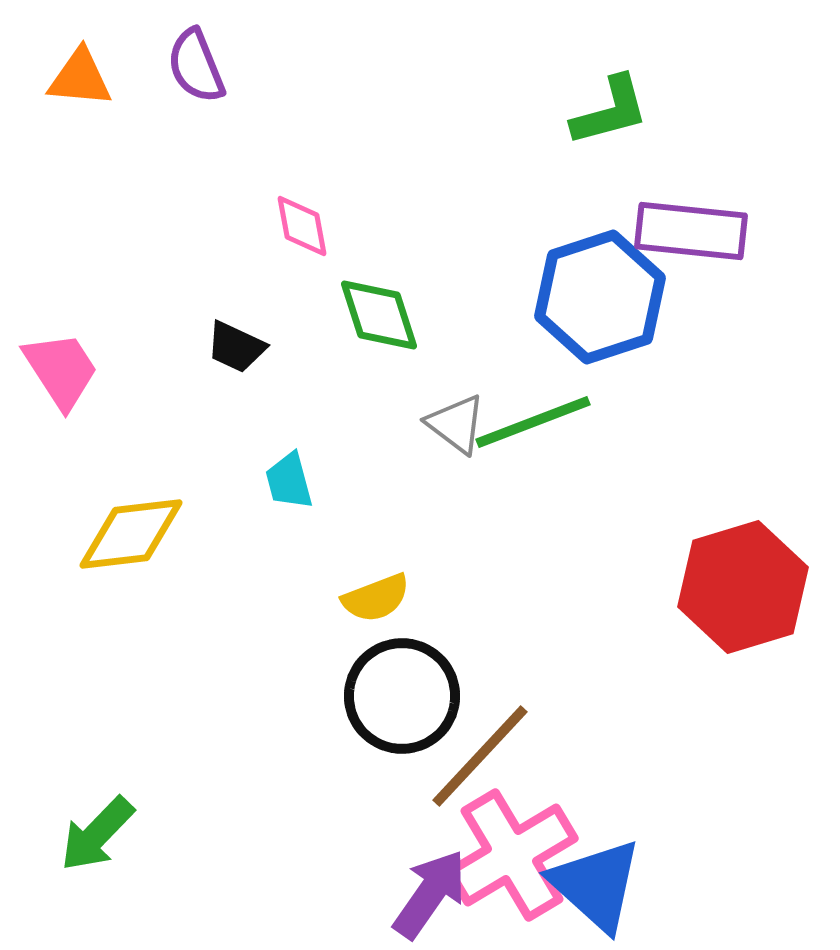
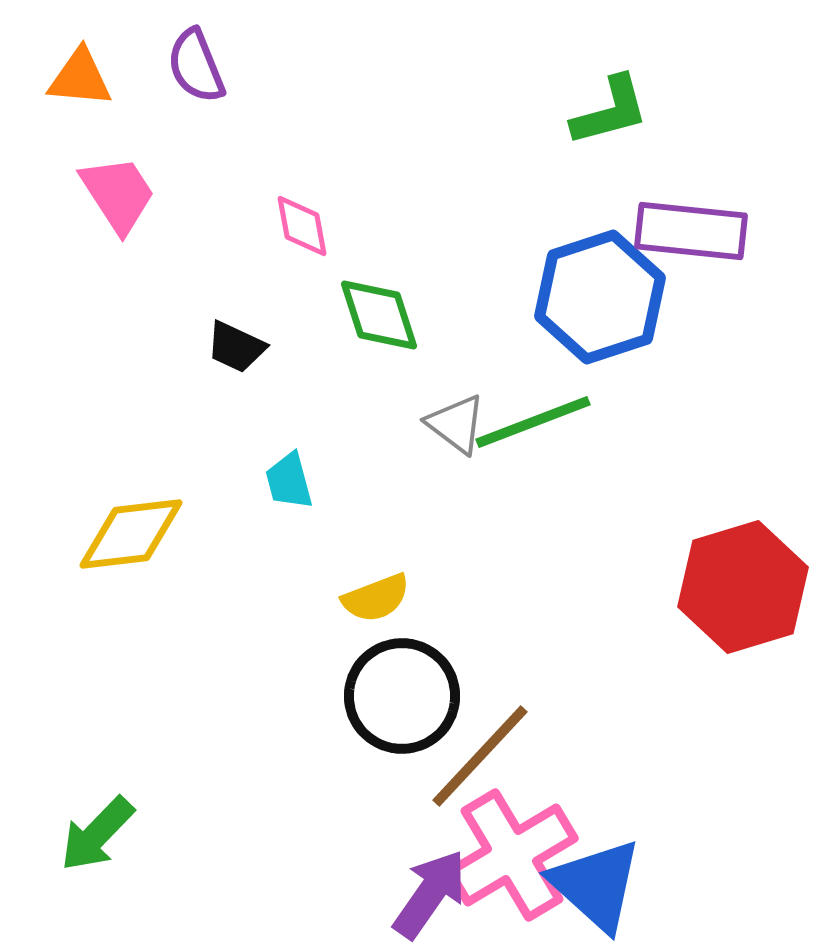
pink trapezoid: moved 57 px right, 176 px up
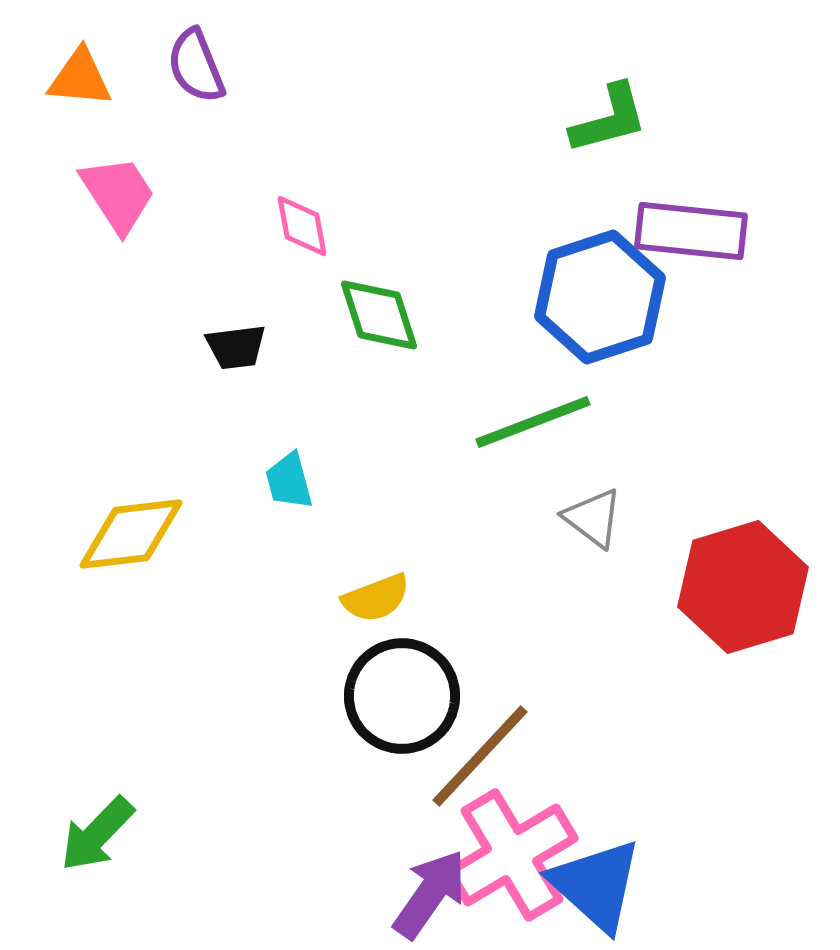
green L-shape: moved 1 px left, 8 px down
black trapezoid: rotated 32 degrees counterclockwise
gray triangle: moved 137 px right, 94 px down
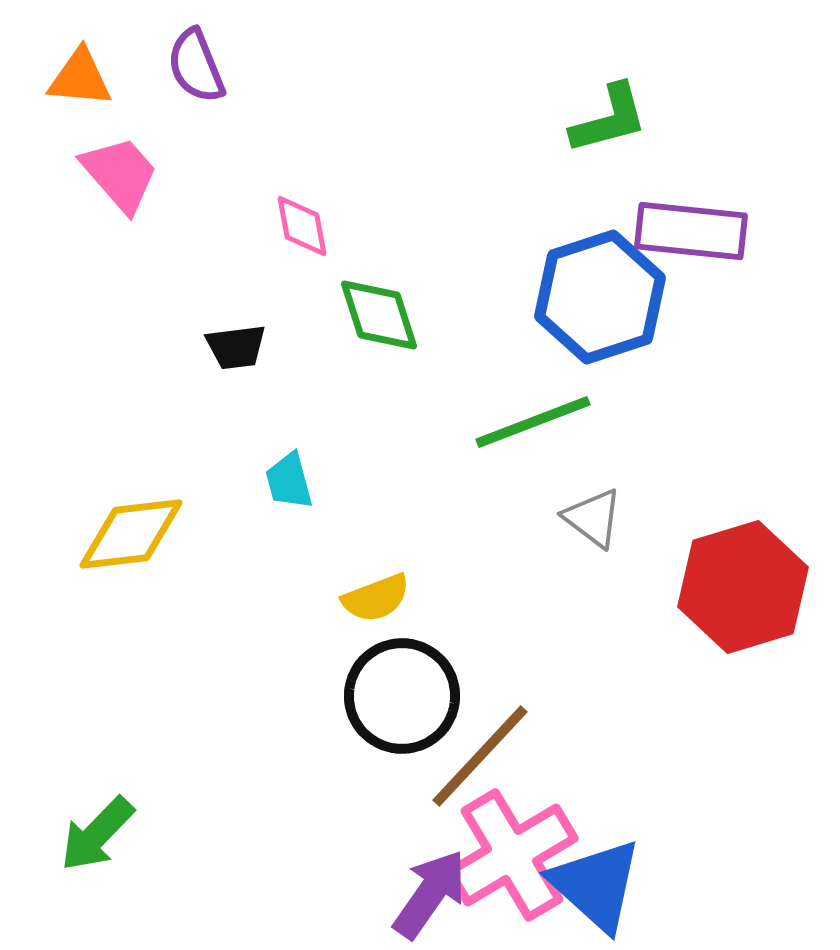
pink trapezoid: moved 2 px right, 20 px up; rotated 8 degrees counterclockwise
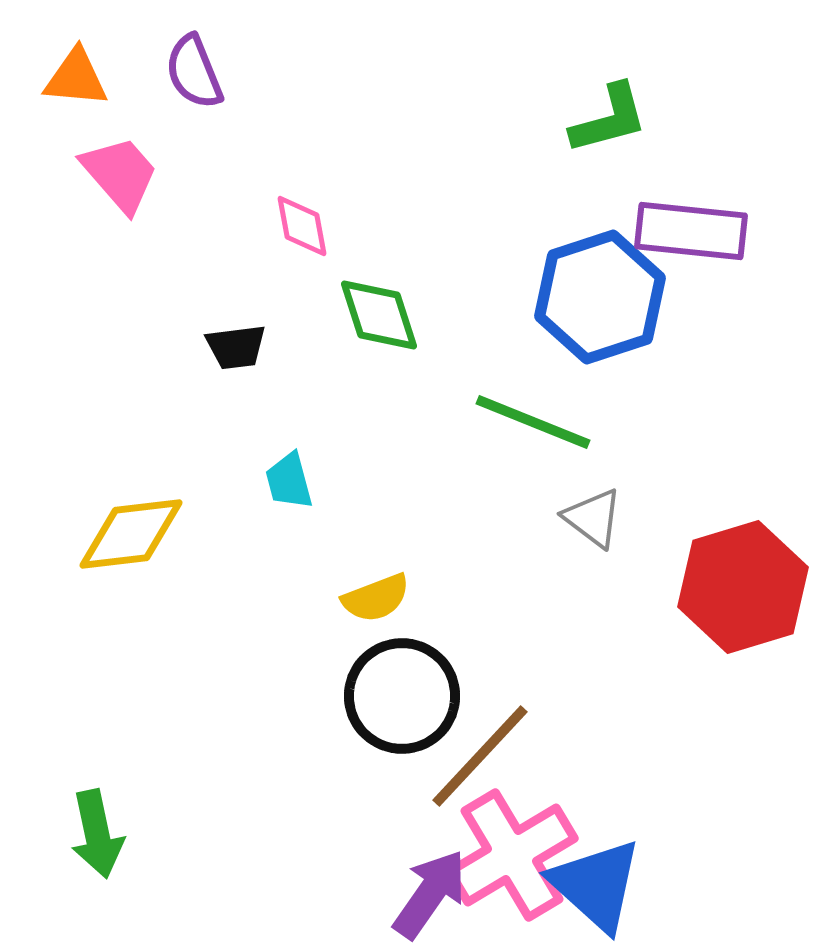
purple semicircle: moved 2 px left, 6 px down
orange triangle: moved 4 px left
green line: rotated 43 degrees clockwise
green arrow: rotated 56 degrees counterclockwise
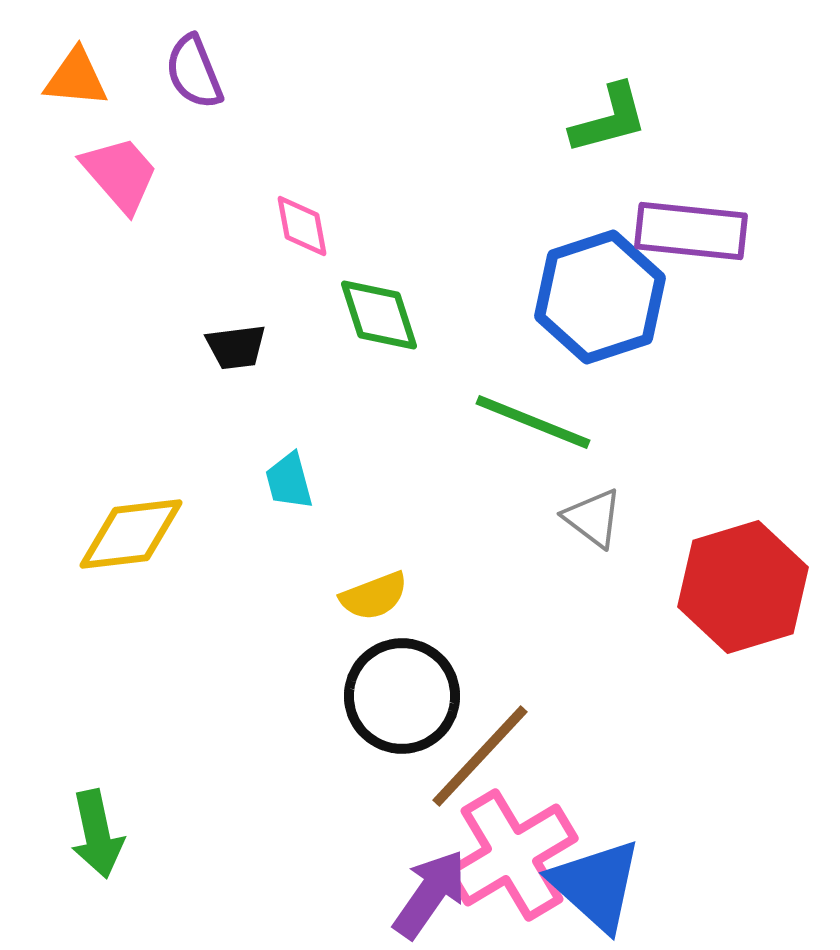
yellow semicircle: moved 2 px left, 2 px up
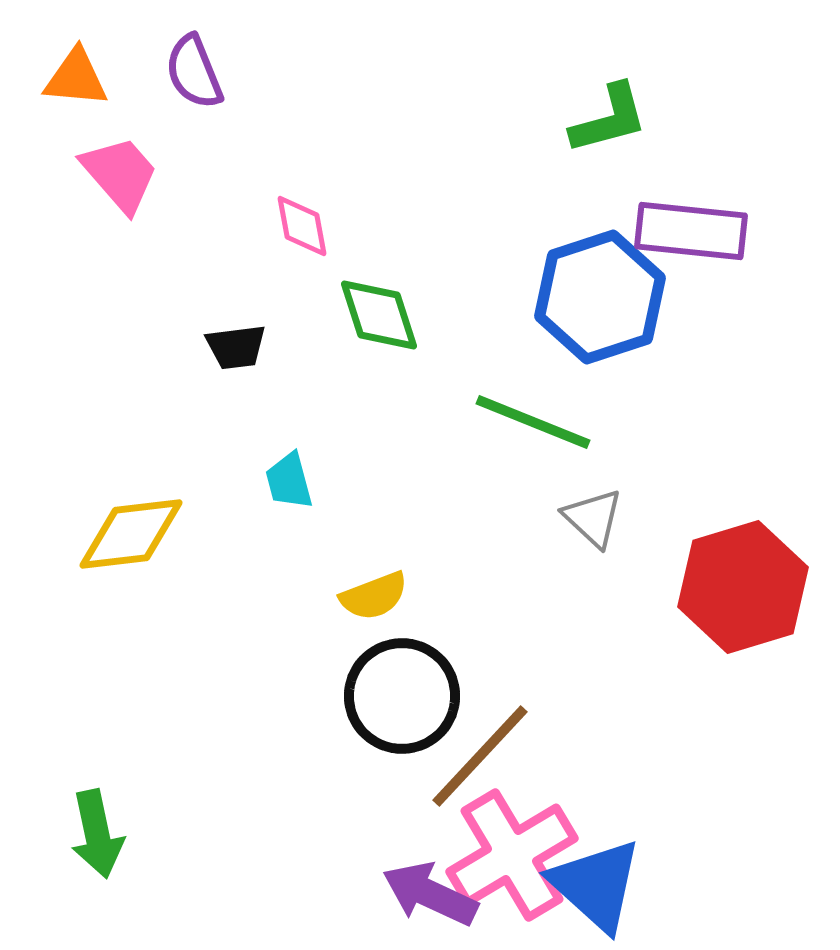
gray triangle: rotated 6 degrees clockwise
purple arrow: rotated 100 degrees counterclockwise
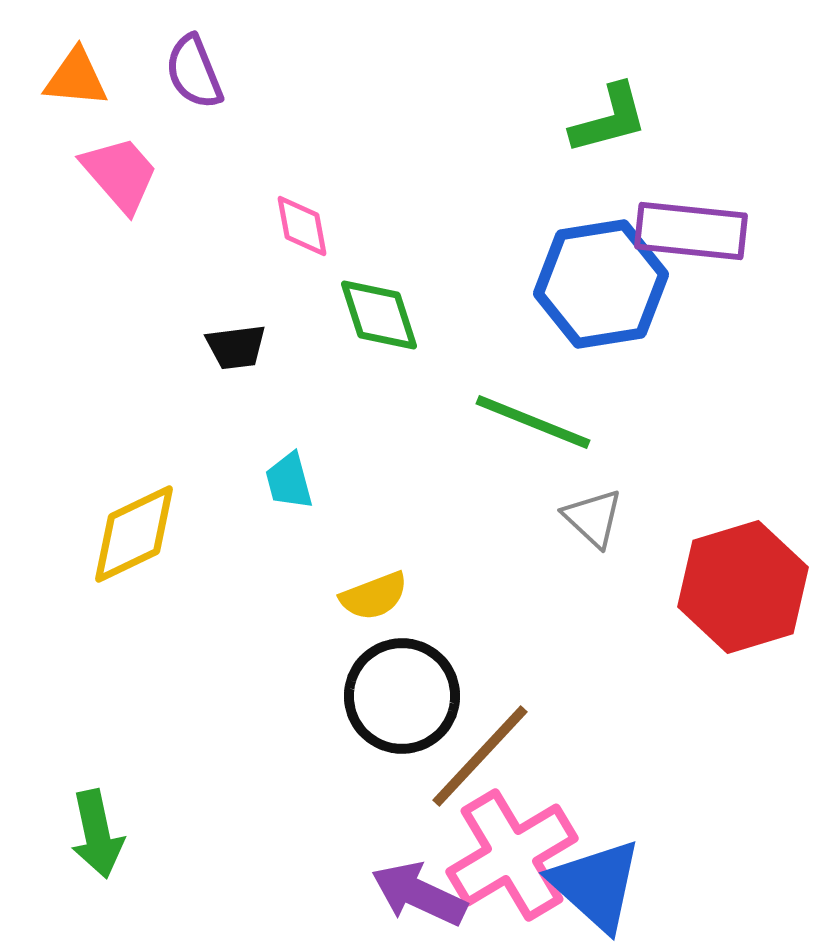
blue hexagon: moved 1 px right, 13 px up; rotated 9 degrees clockwise
yellow diamond: moved 3 px right; rotated 19 degrees counterclockwise
purple arrow: moved 11 px left
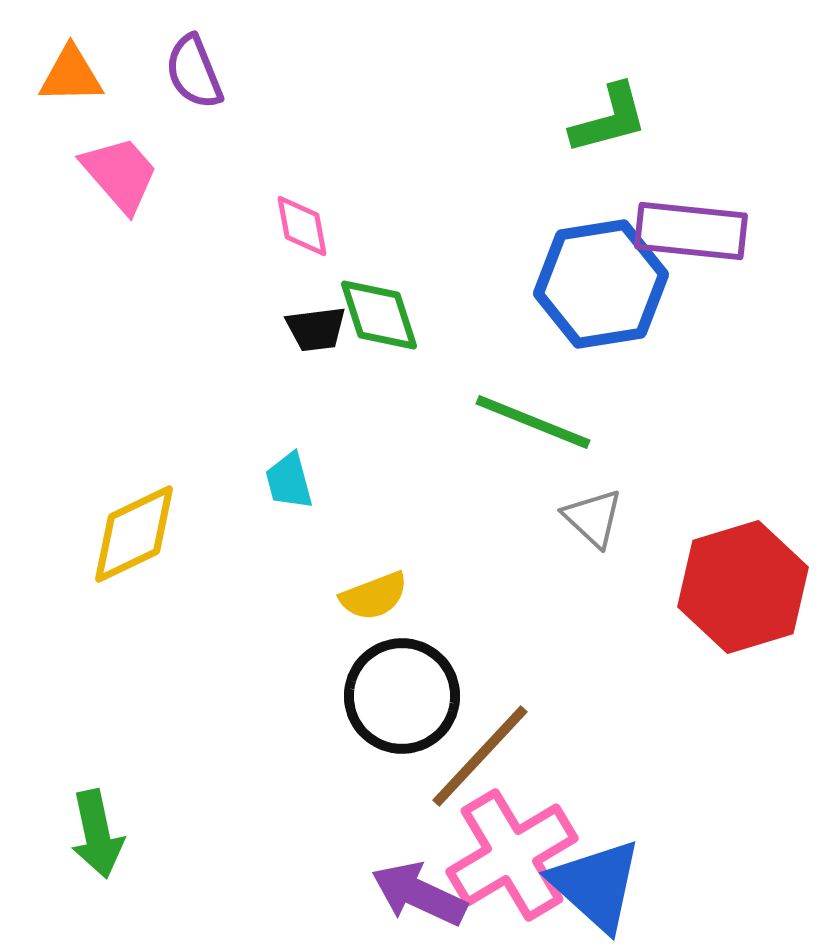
orange triangle: moved 5 px left, 3 px up; rotated 6 degrees counterclockwise
black trapezoid: moved 80 px right, 18 px up
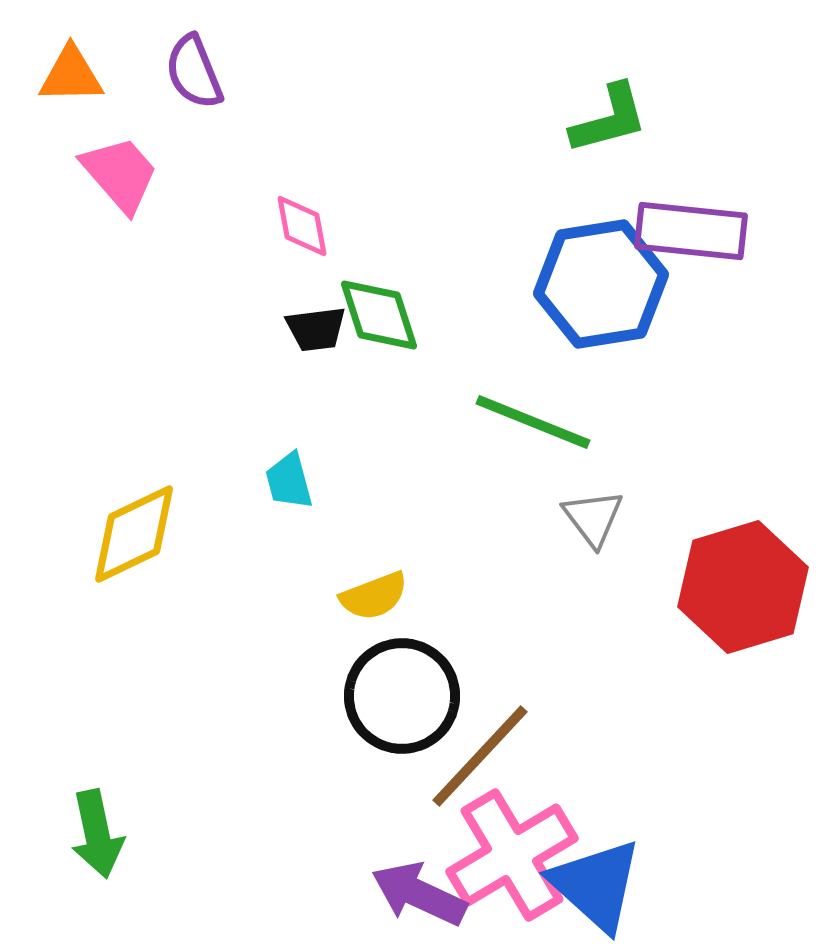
gray triangle: rotated 10 degrees clockwise
